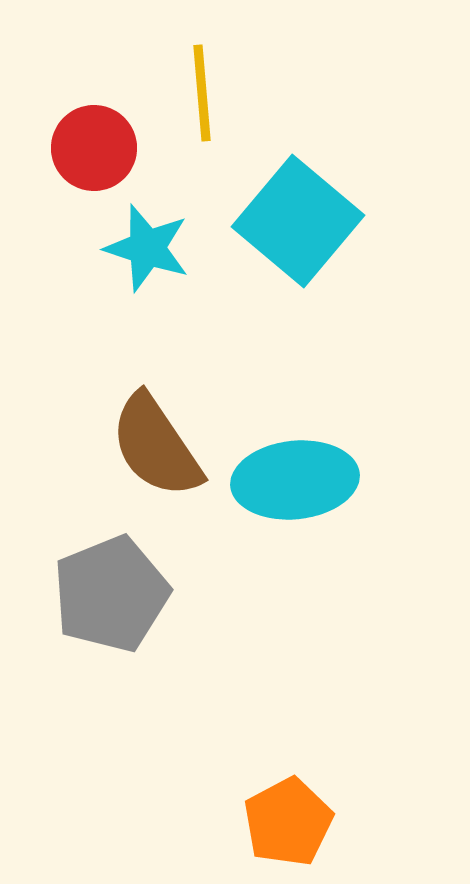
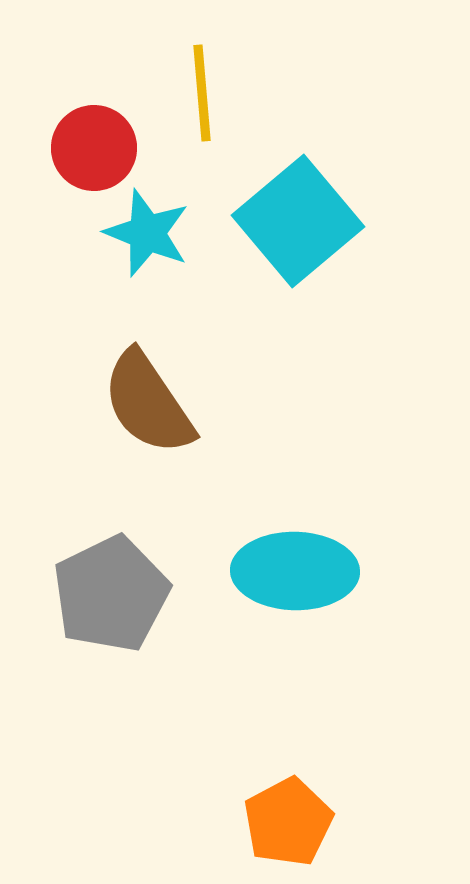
cyan square: rotated 10 degrees clockwise
cyan star: moved 15 px up; rotated 4 degrees clockwise
brown semicircle: moved 8 px left, 43 px up
cyan ellipse: moved 91 px down; rotated 7 degrees clockwise
gray pentagon: rotated 4 degrees counterclockwise
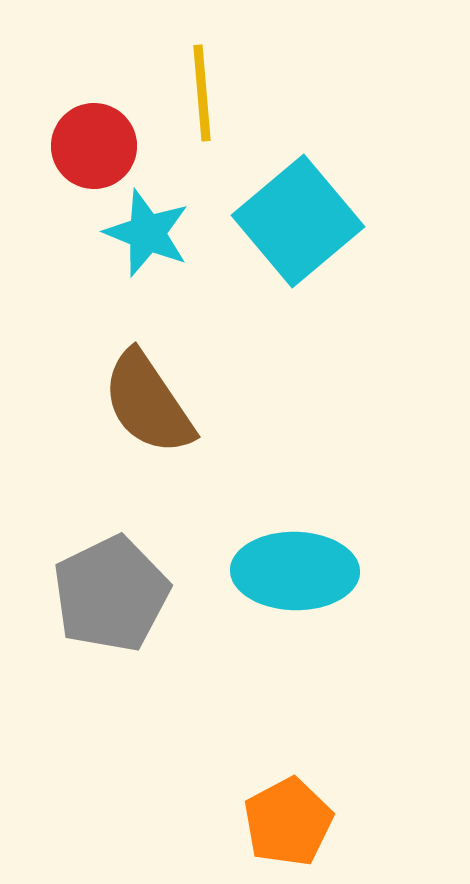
red circle: moved 2 px up
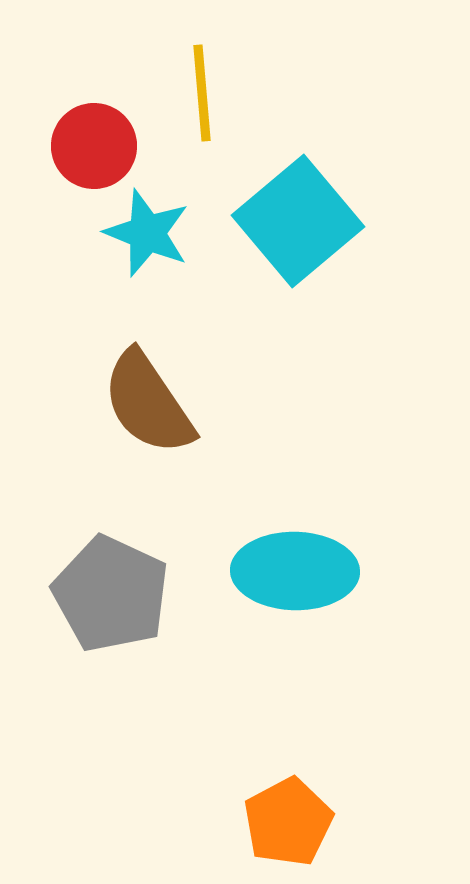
gray pentagon: rotated 21 degrees counterclockwise
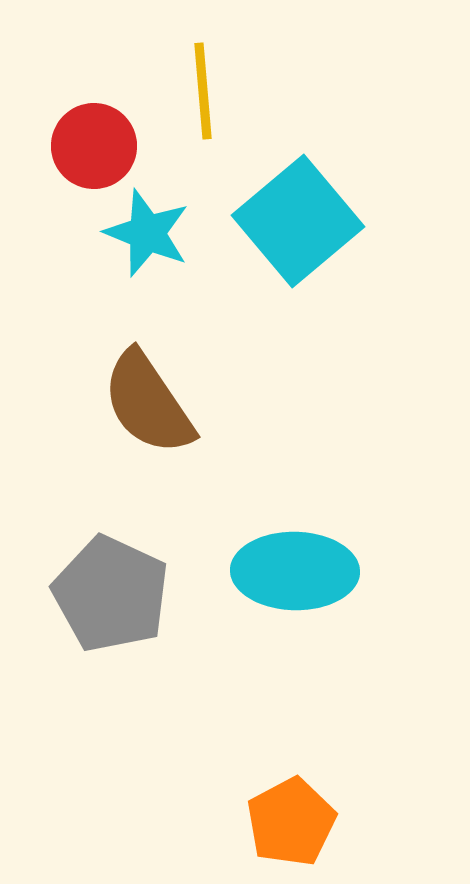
yellow line: moved 1 px right, 2 px up
orange pentagon: moved 3 px right
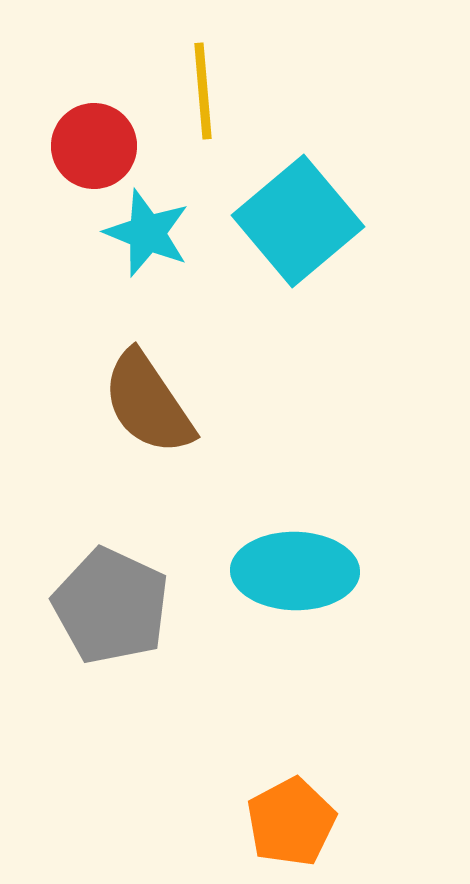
gray pentagon: moved 12 px down
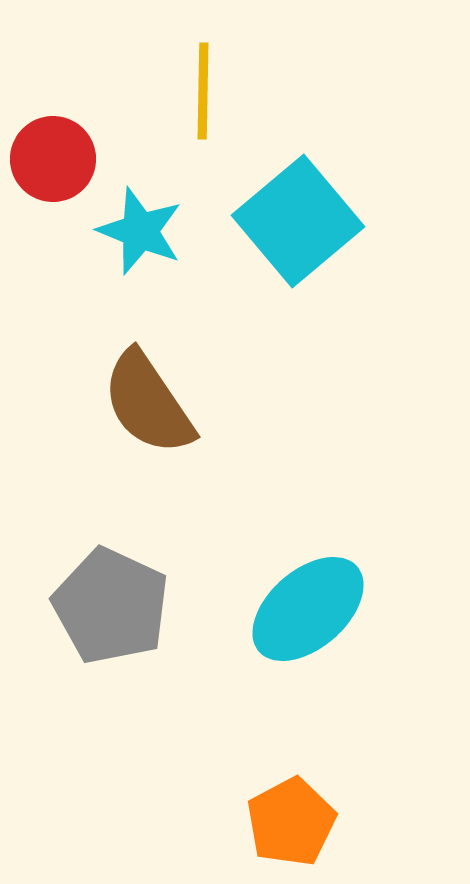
yellow line: rotated 6 degrees clockwise
red circle: moved 41 px left, 13 px down
cyan star: moved 7 px left, 2 px up
cyan ellipse: moved 13 px right, 38 px down; rotated 42 degrees counterclockwise
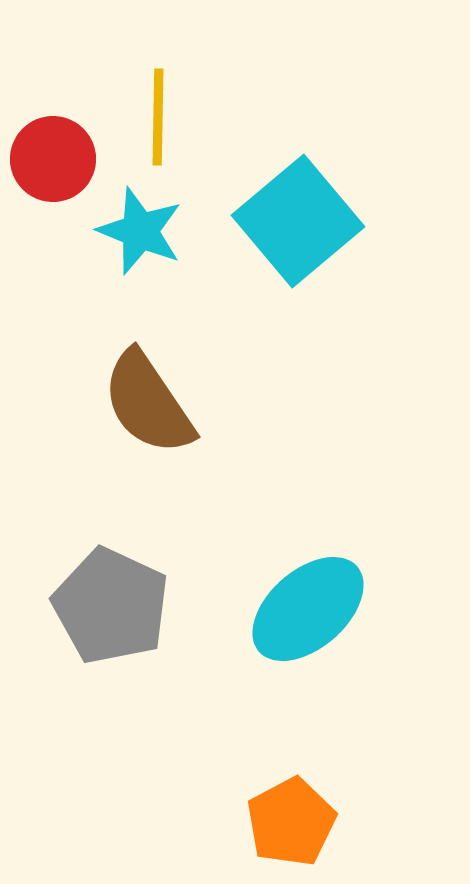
yellow line: moved 45 px left, 26 px down
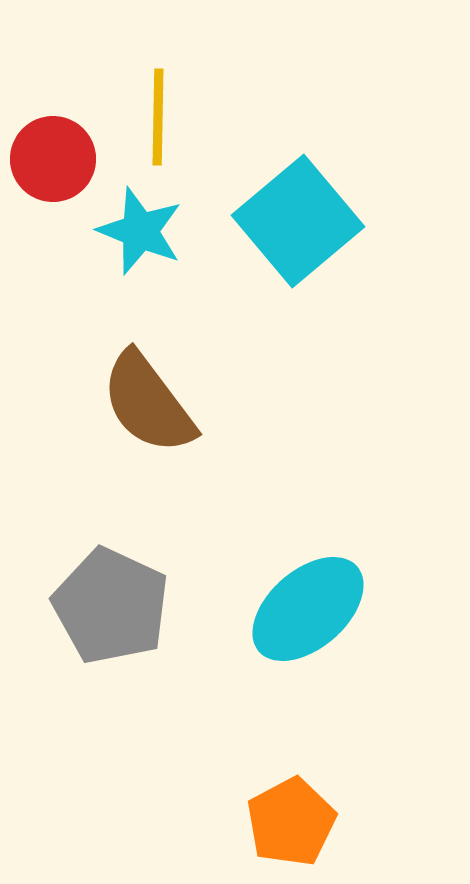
brown semicircle: rotated 3 degrees counterclockwise
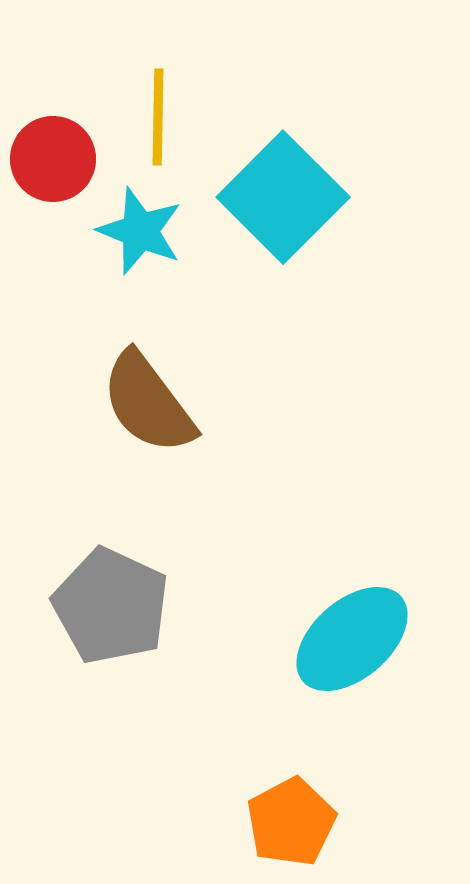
cyan square: moved 15 px left, 24 px up; rotated 5 degrees counterclockwise
cyan ellipse: moved 44 px right, 30 px down
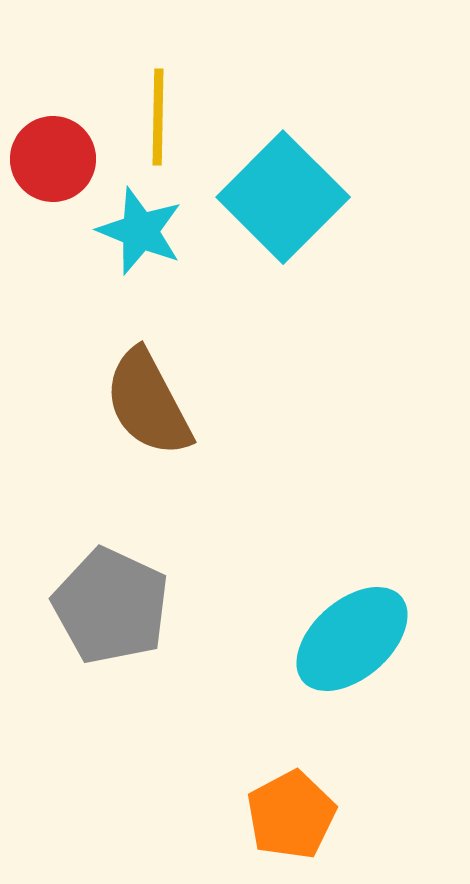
brown semicircle: rotated 9 degrees clockwise
orange pentagon: moved 7 px up
